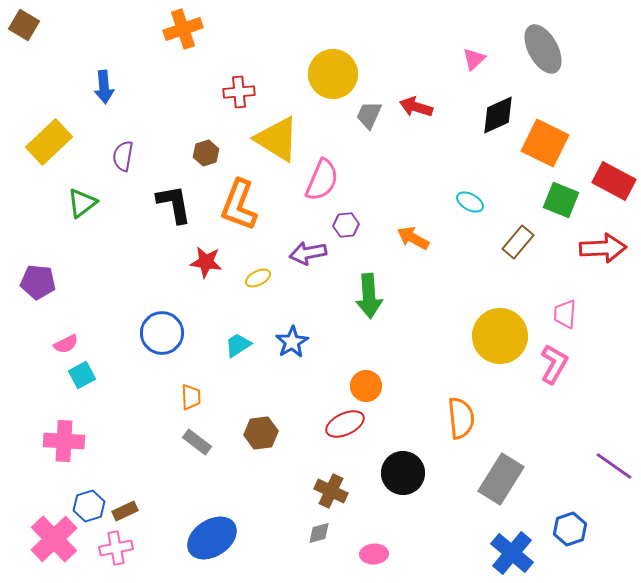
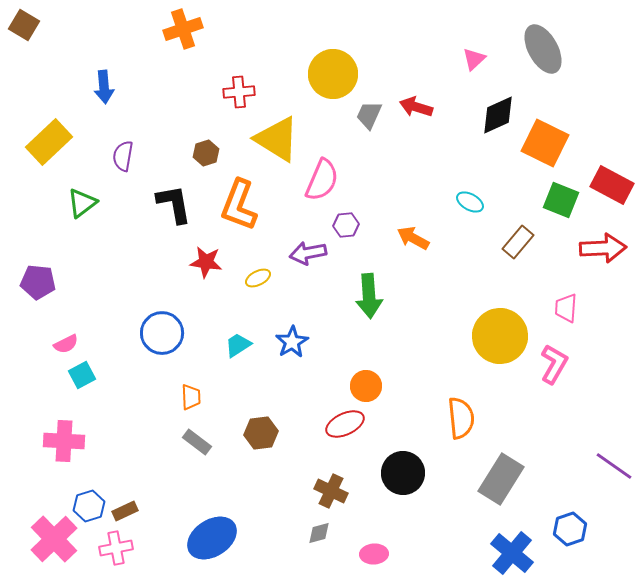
red rectangle at (614, 181): moved 2 px left, 4 px down
pink trapezoid at (565, 314): moved 1 px right, 6 px up
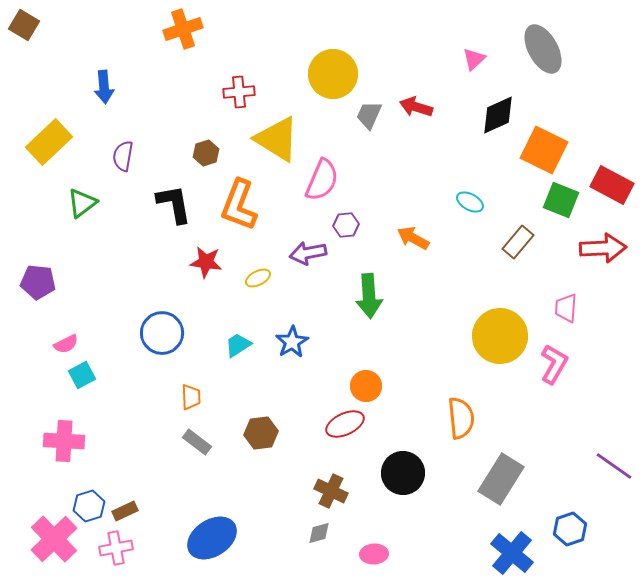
orange square at (545, 143): moved 1 px left, 7 px down
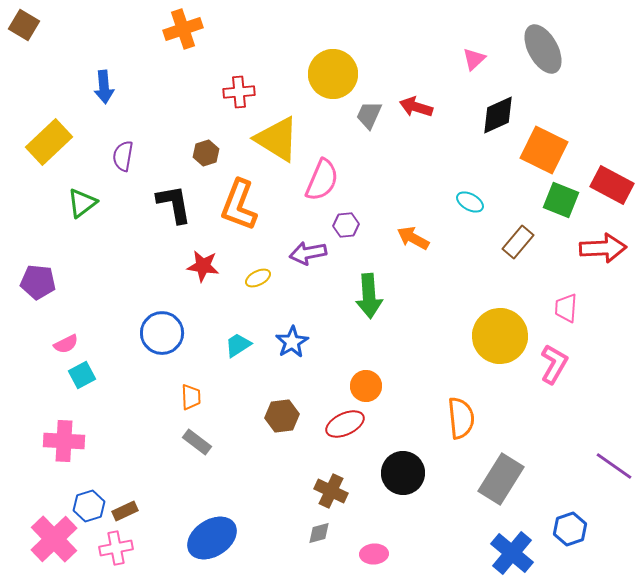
red star at (206, 262): moved 3 px left, 4 px down
brown hexagon at (261, 433): moved 21 px right, 17 px up
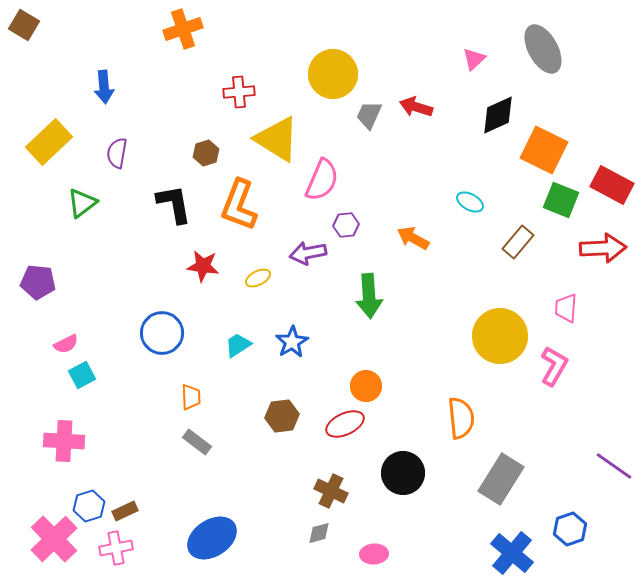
purple semicircle at (123, 156): moved 6 px left, 3 px up
pink L-shape at (554, 364): moved 2 px down
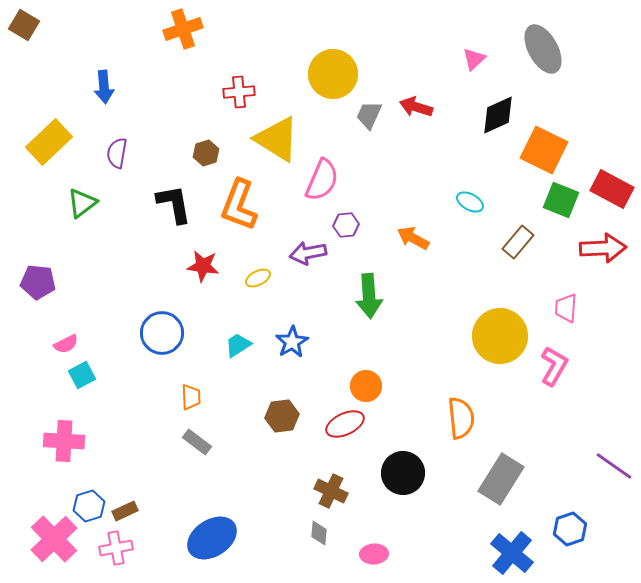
red rectangle at (612, 185): moved 4 px down
gray diamond at (319, 533): rotated 70 degrees counterclockwise
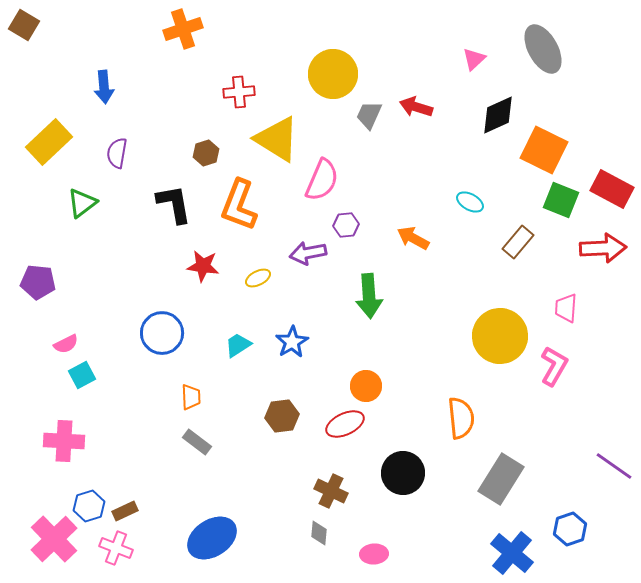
pink cross at (116, 548): rotated 32 degrees clockwise
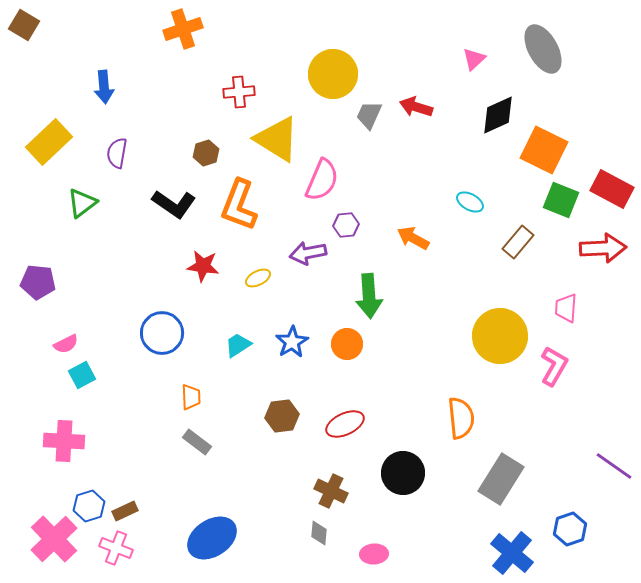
black L-shape at (174, 204): rotated 135 degrees clockwise
orange circle at (366, 386): moved 19 px left, 42 px up
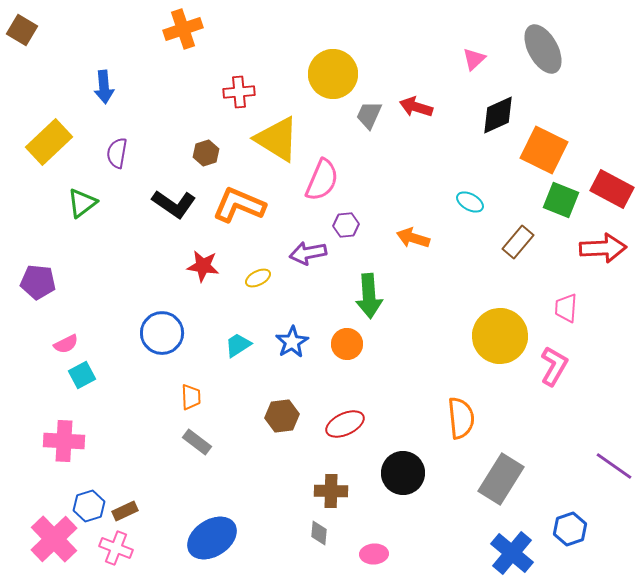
brown square at (24, 25): moved 2 px left, 5 px down
orange L-shape at (239, 205): rotated 92 degrees clockwise
orange arrow at (413, 238): rotated 12 degrees counterclockwise
brown cross at (331, 491): rotated 24 degrees counterclockwise
